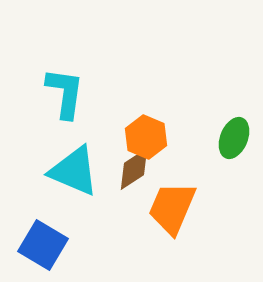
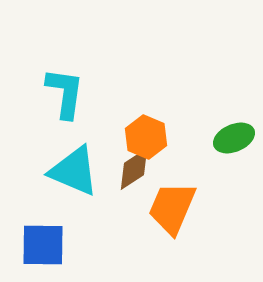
green ellipse: rotated 45 degrees clockwise
blue square: rotated 30 degrees counterclockwise
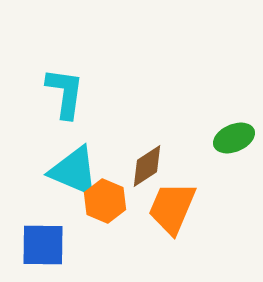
orange hexagon: moved 41 px left, 64 px down
brown diamond: moved 13 px right, 3 px up
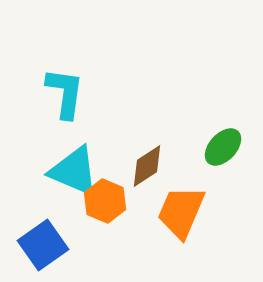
green ellipse: moved 11 px left, 9 px down; rotated 24 degrees counterclockwise
orange trapezoid: moved 9 px right, 4 px down
blue square: rotated 36 degrees counterclockwise
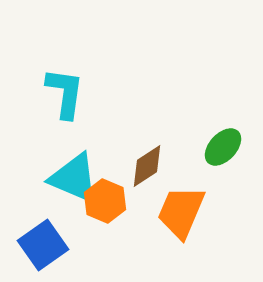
cyan triangle: moved 7 px down
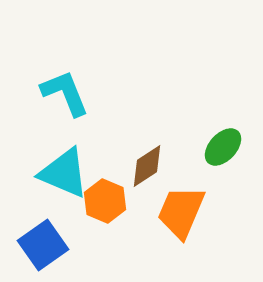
cyan L-shape: rotated 30 degrees counterclockwise
cyan triangle: moved 10 px left, 5 px up
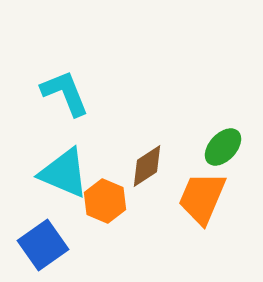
orange trapezoid: moved 21 px right, 14 px up
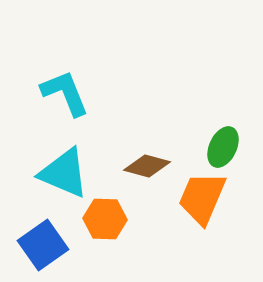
green ellipse: rotated 18 degrees counterclockwise
brown diamond: rotated 48 degrees clockwise
orange hexagon: moved 18 px down; rotated 21 degrees counterclockwise
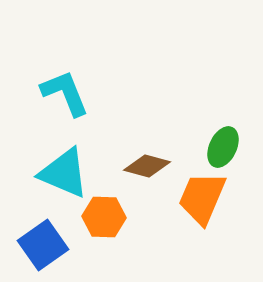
orange hexagon: moved 1 px left, 2 px up
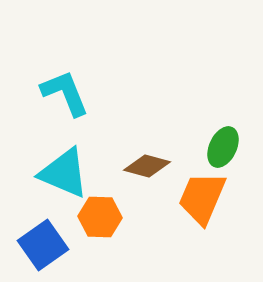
orange hexagon: moved 4 px left
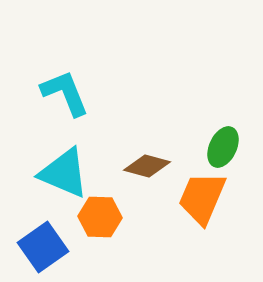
blue square: moved 2 px down
